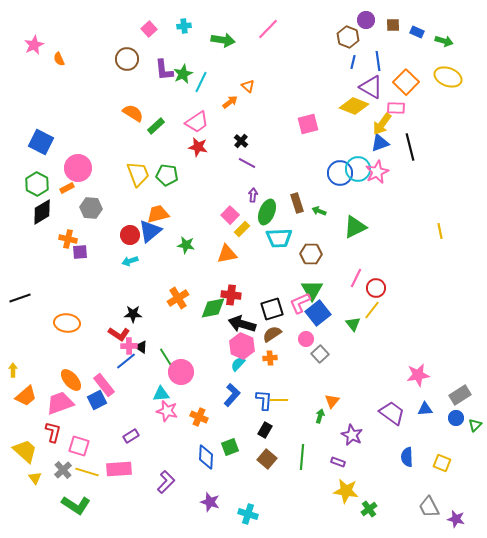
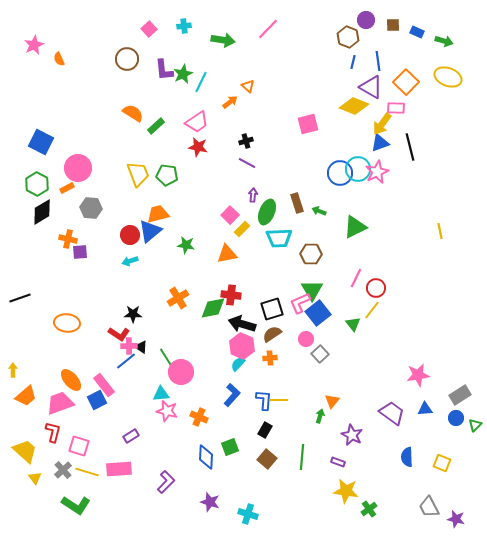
black cross at (241, 141): moved 5 px right; rotated 32 degrees clockwise
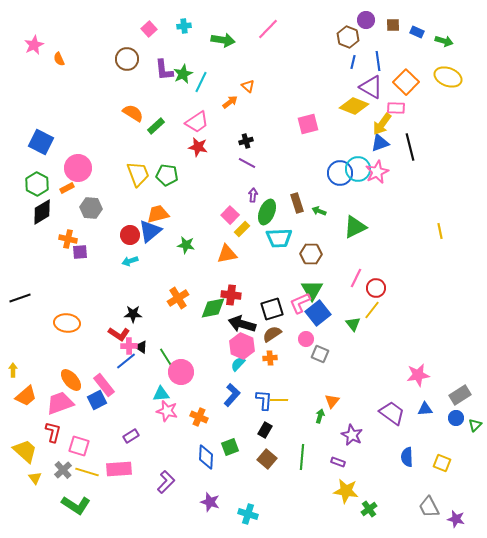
gray square at (320, 354): rotated 24 degrees counterclockwise
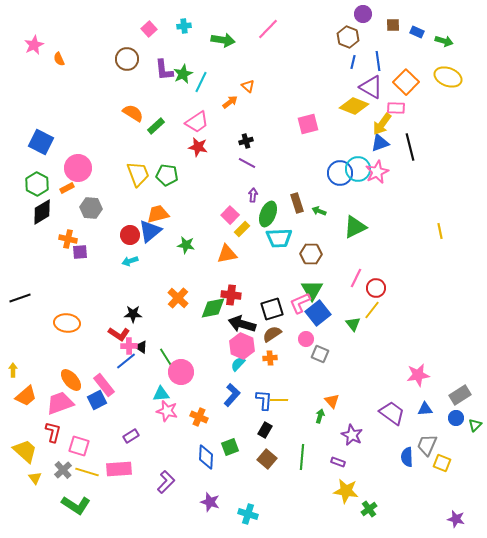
purple circle at (366, 20): moved 3 px left, 6 px up
green ellipse at (267, 212): moved 1 px right, 2 px down
orange cross at (178, 298): rotated 15 degrees counterclockwise
orange triangle at (332, 401): rotated 21 degrees counterclockwise
gray trapezoid at (429, 507): moved 2 px left, 62 px up; rotated 50 degrees clockwise
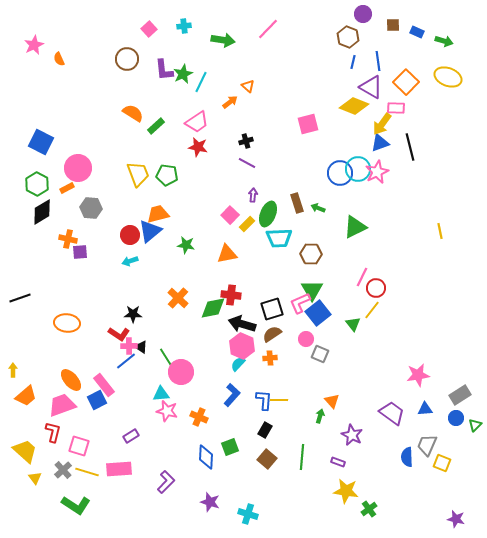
green arrow at (319, 211): moved 1 px left, 3 px up
yellow rectangle at (242, 229): moved 5 px right, 5 px up
pink line at (356, 278): moved 6 px right, 1 px up
pink trapezoid at (60, 403): moved 2 px right, 2 px down
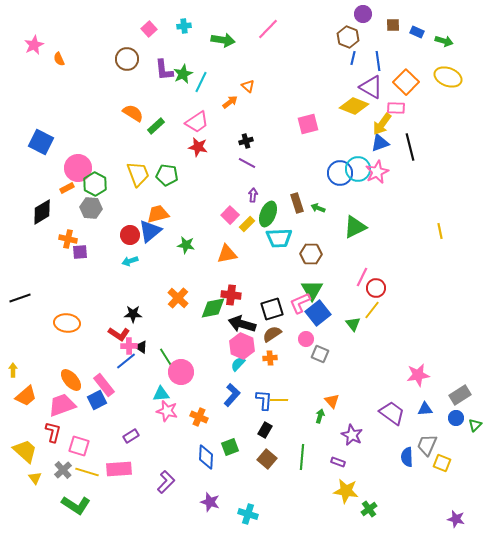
blue line at (353, 62): moved 4 px up
green hexagon at (37, 184): moved 58 px right
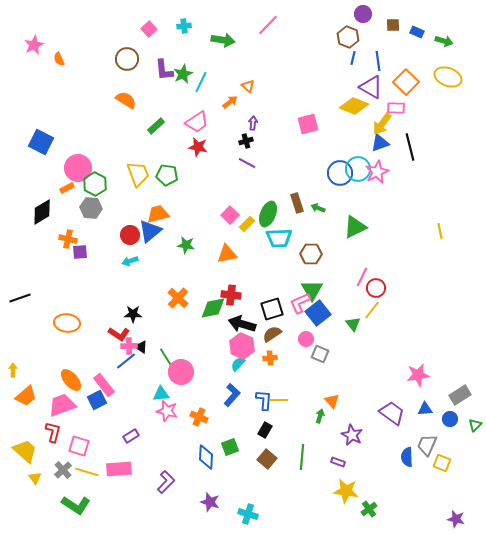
pink line at (268, 29): moved 4 px up
orange semicircle at (133, 113): moved 7 px left, 13 px up
purple arrow at (253, 195): moved 72 px up
blue circle at (456, 418): moved 6 px left, 1 px down
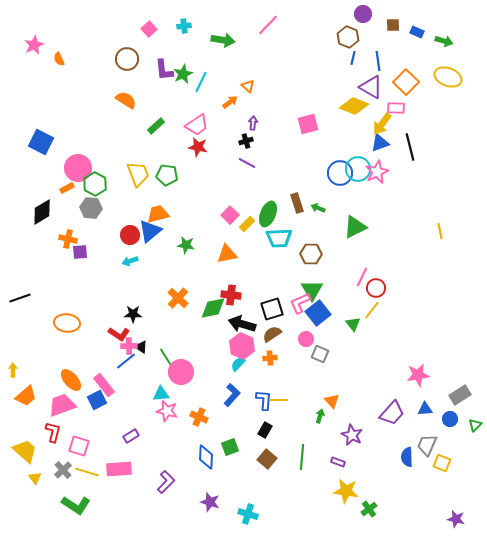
pink trapezoid at (197, 122): moved 3 px down
purple trapezoid at (392, 413): rotated 96 degrees clockwise
